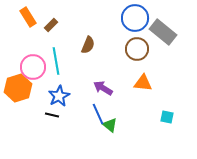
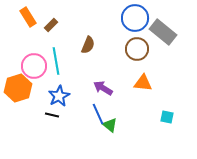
pink circle: moved 1 px right, 1 px up
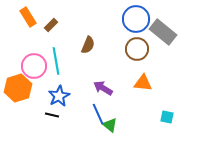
blue circle: moved 1 px right, 1 px down
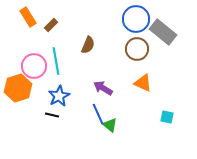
orange triangle: rotated 18 degrees clockwise
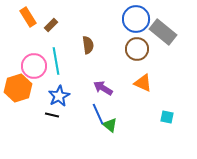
brown semicircle: rotated 30 degrees counterclockwise
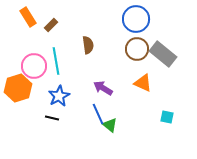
gray rectangle: moved 22 px down
black line: moved 3 px down
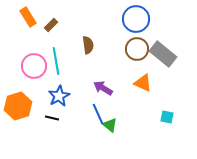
orange hexagon: moved 18 px down
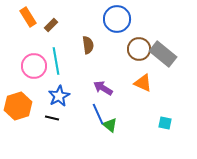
blue circle: moved 19 px left
brown circle: moved 2 px right
cyan square: moved 2 px left, 6 px down
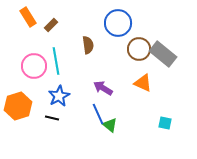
blue circle: moved 1 px right, 4 px down
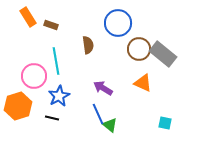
brown rectangle: rotated 64 degrees clockwise
pink circle: moved 10 px down
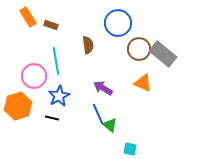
cyan square: moved 35 px left, 26 px down
